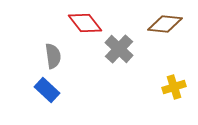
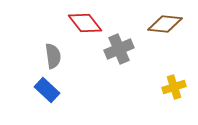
gray cross: rotated 24 degrees clockwise
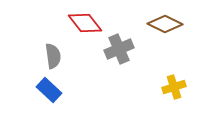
brown diamond: rotated 20 degrees clockwise
blue rectangle: moved 2 px right
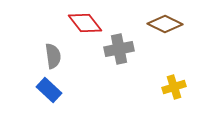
gray cross: rotated 12 degrees clockwise
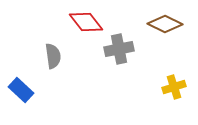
red diamond: moved 1 px right, 1 px up
blue rectangle: moved 28 px left
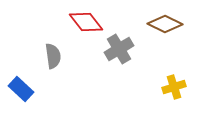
gray cross: rotated 20 degrees counterclockwise
blue rectangle: moved 1 px up
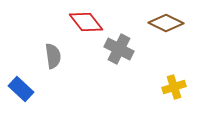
brown diamond: moved 1 px right, 1 px up
gray cross: rotated 32 degrees counterclockwise
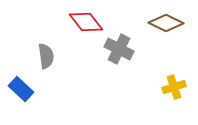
gray semicircle: moved 7 px left
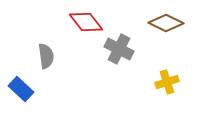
yellow cross: moved 7 px left, 5 px up
